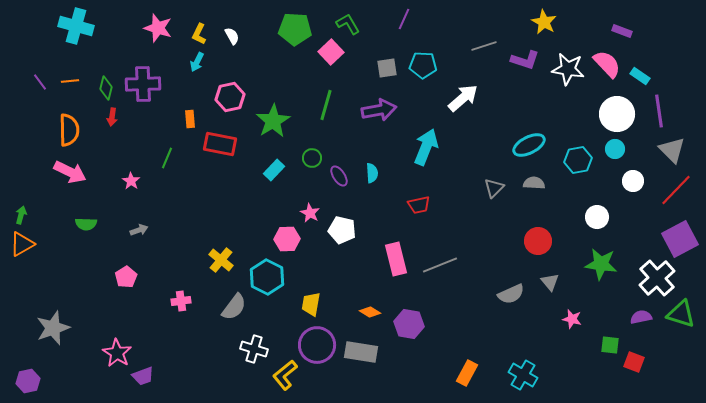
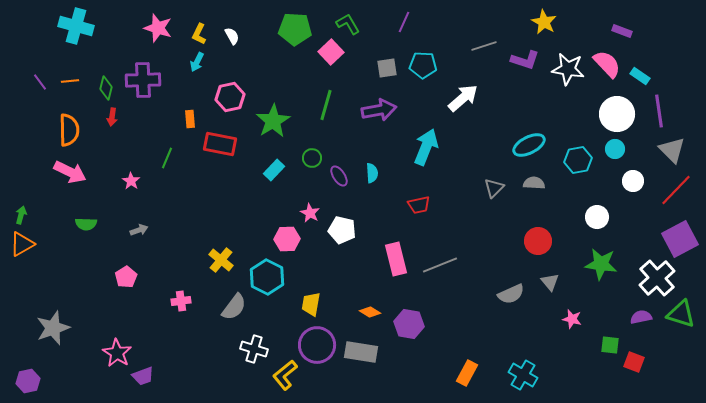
purple line at (404, 19): moved 3 px down
purple cross at (143, 84): moved 4 px up
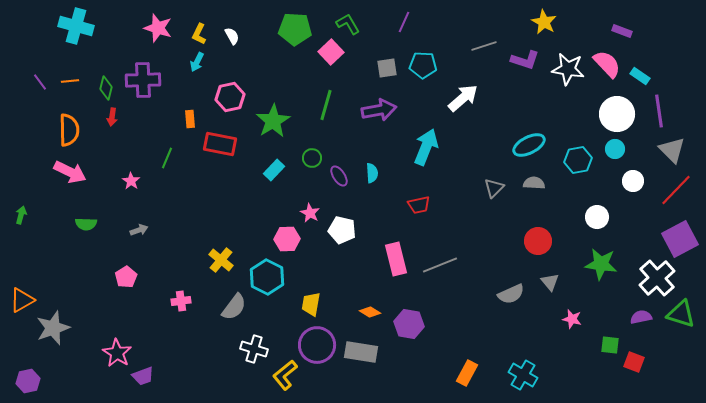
orange triangle at (22, 244): moved 56 px down
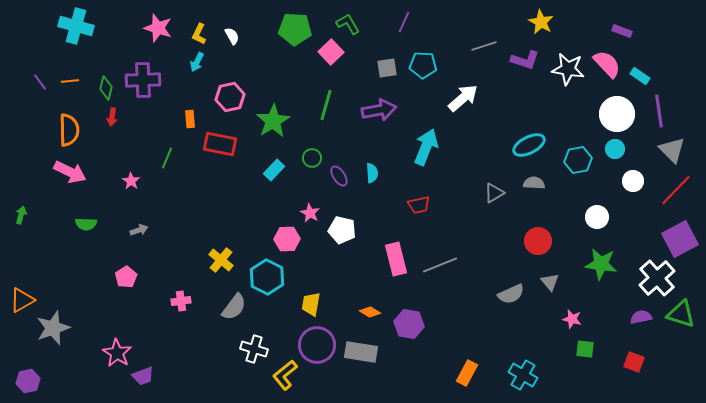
yellow star at (544, 22): moved 3 px left
gray triangle at (494, 188): moved 5 px down; rotated 15 degrees clockwise
green square at (610, 345): moved 25 px left, 4 px down
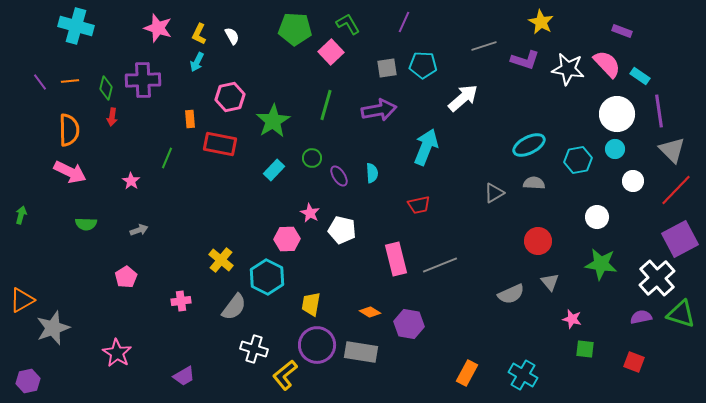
purple trapezoid at (143, 376): moved 41 px right; rotated 10 degrees counterclockwise
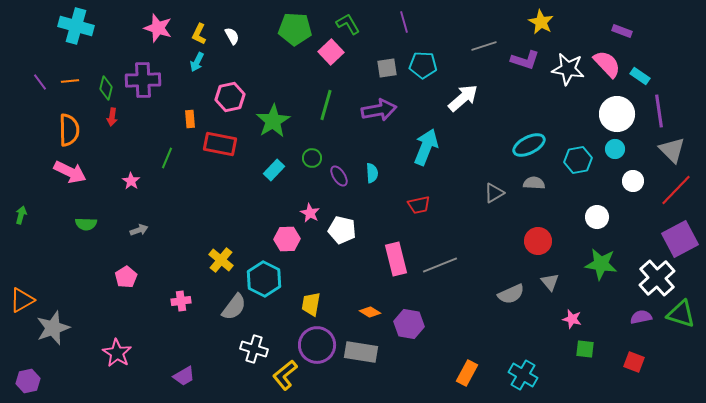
purple line at (404, 22): rotated 40 degrees counterclockwise
cyan hexagon at (267, 277): moved 3 px left, 2 px down
